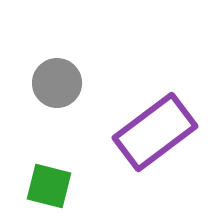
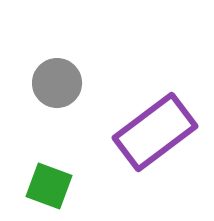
green square: rotated 6 degrees clockwise
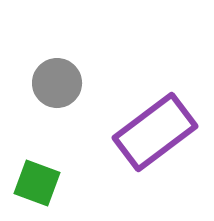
green square: moved 12 px left, 3 px up
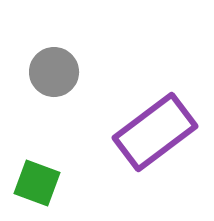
gray circle: moved 3 px left, 11 px up
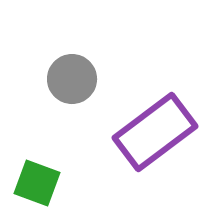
gray circle: moved 18 px right, 7 px down
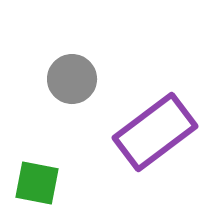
green square: rotated 9 degrees counterclockwise
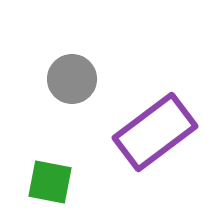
green square: moved 13 px right, 1 px up
